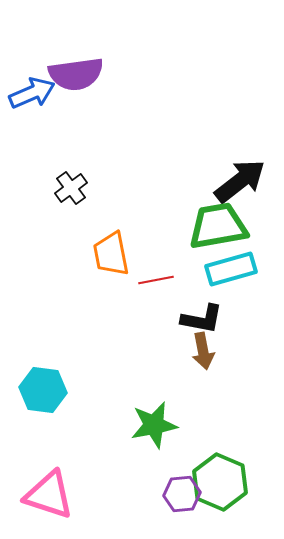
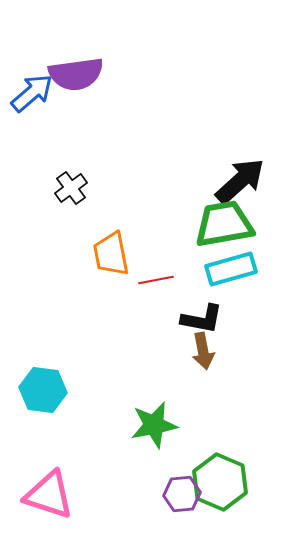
blue arrow: rotated 18 degrees counterclockwise
black arrow: rotated 4 degrees counterclockwise
green trapezoid: moved 6 px right, 2 px up
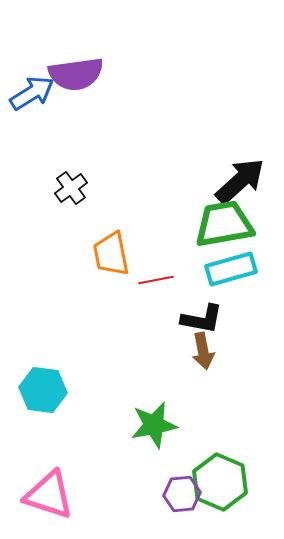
blue arrow: rotated 9 degrees clockwise
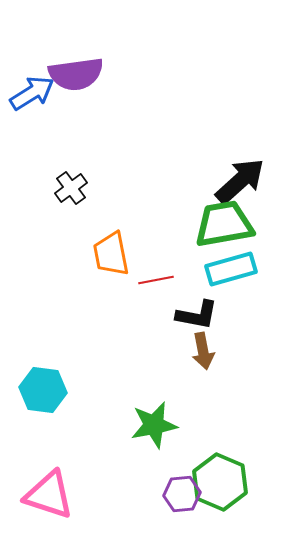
black L-shape: moved 5 px left, 4 px up
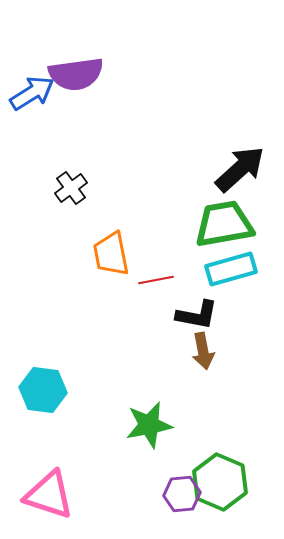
black arrow: moved 12 px up
green star: moved 5 px left
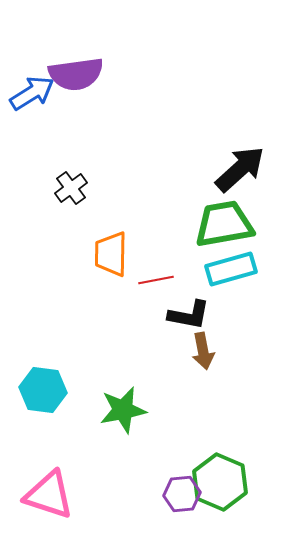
orange trapezoid: rotated 12 degrees clockwise
black L-shape: moved 8 px left
green star: moved 26 px left, 15 px up
